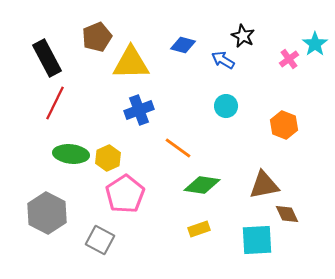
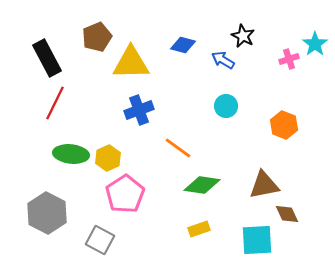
pink cross: rotated 18 degrees clockwise
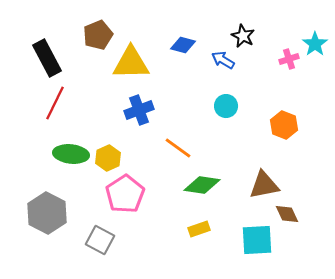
brown pentagon: moved 1 px right, 2 px up
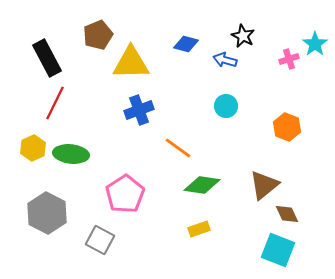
blue diamond: moved 3 px right, 1 px up
blue arrow: moved 2 px right; rotated 15 degrees counterclockwise
orange hexagon: moved 3 px right, 2 px down
yellow hexagon: moved 75 px left, 10 px up
brown triangle: rotated 28 degrees counterclockwise
cyan square: moved 21 px right, 10 px down; rotated 24 degrees clockwise
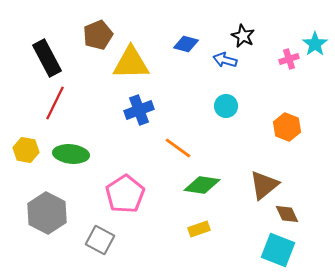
yellow hexagon: moved 7 px left, 2 px down; rotated 25 degrees counterclockwise
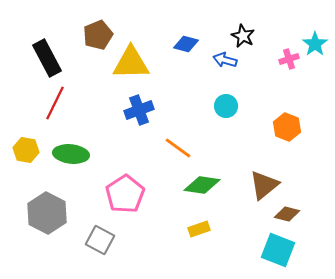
brown diamond: rotated 50 degrees counterclockwise
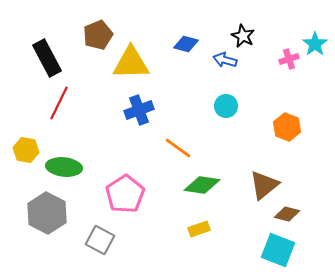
red line: moved 4 px right
green ellipse: moved 7 px left, 13 px down
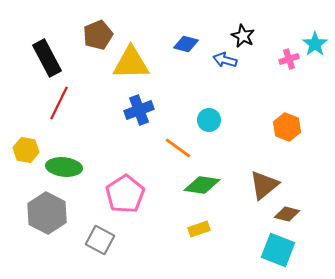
cyan circle: moved 17 px left, 14 px down
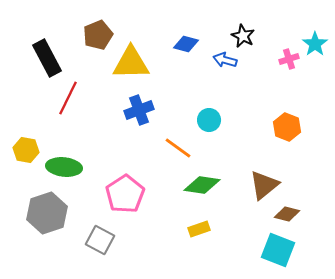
red line: moved 9 px right, 5 px up
gray hexagon: rotated 15 degrees clockwise
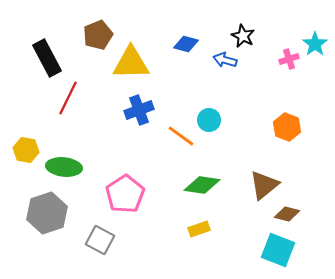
orange line: moved 3 px right, 12 px up
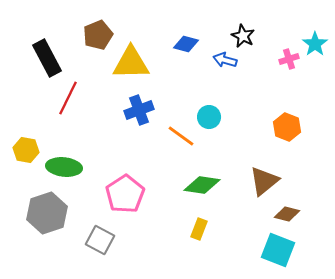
cyan circle: moved 3 px up
brown triangle: moved 4 px up
yellow rectangle: rotated 50 degrees counterclockwise
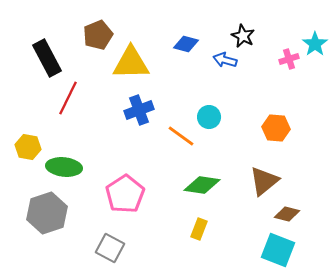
orange hexagon: moved 11 px left, 1 px down; rotated 16 degrees counterclockwise
yellow hexagon: moved 2 px right, 3 px up
gray square: moved 10 px right, 8 px down
